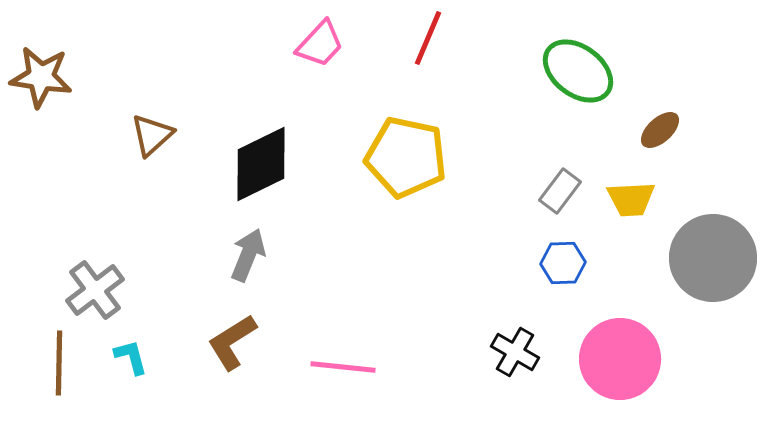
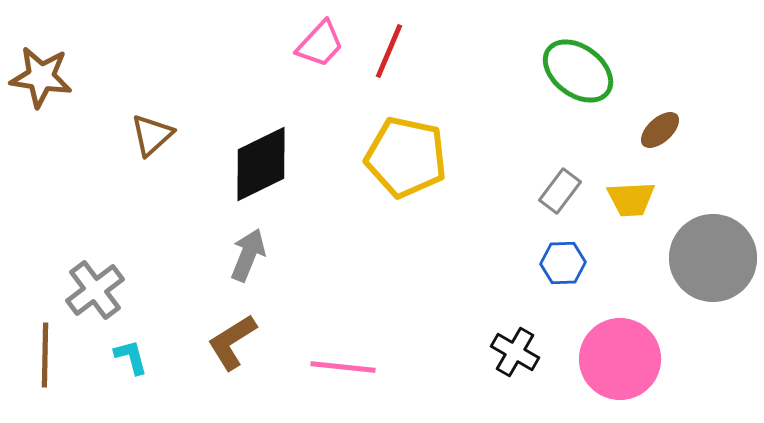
red line: moved 39 px left, 13 px down
brown line: moved 14 px left, 8 px up
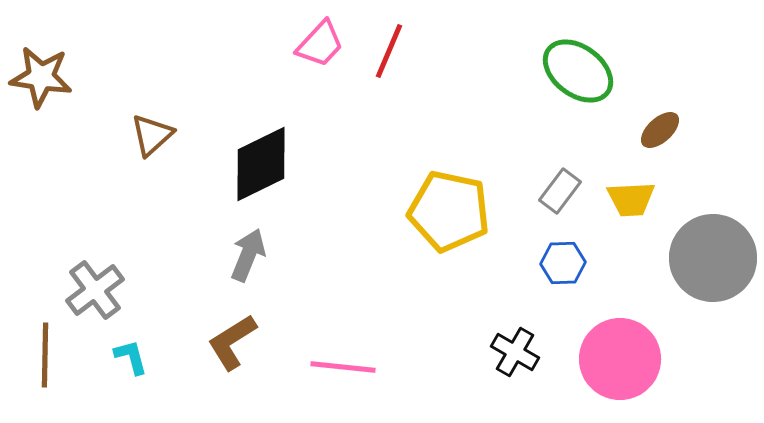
yellow pentagon: moved 43 px right, 54 px down
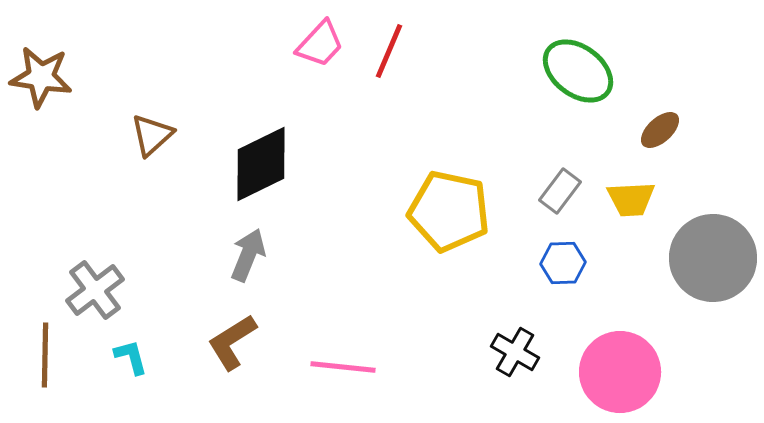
pink circle: moved 13 px down
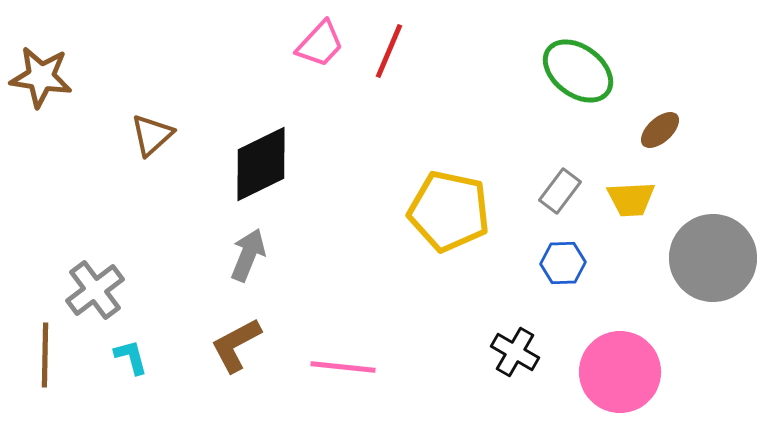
brown L-shape: moved 4 px right, 3 px down; rotated 4 degrees clockwise
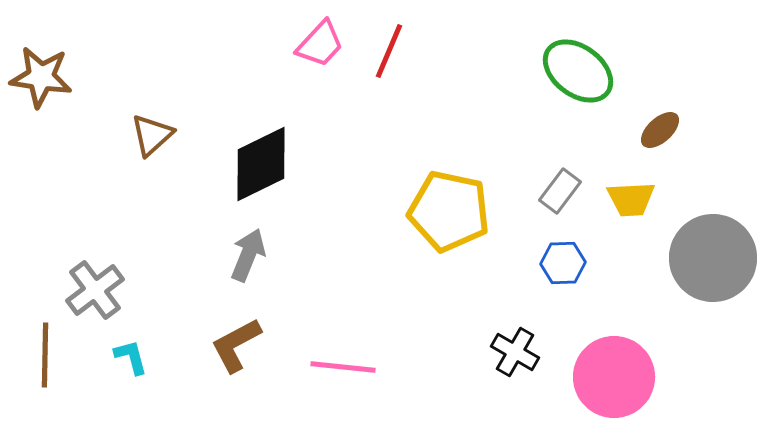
pink circle: moved 6 px left, 5 px down
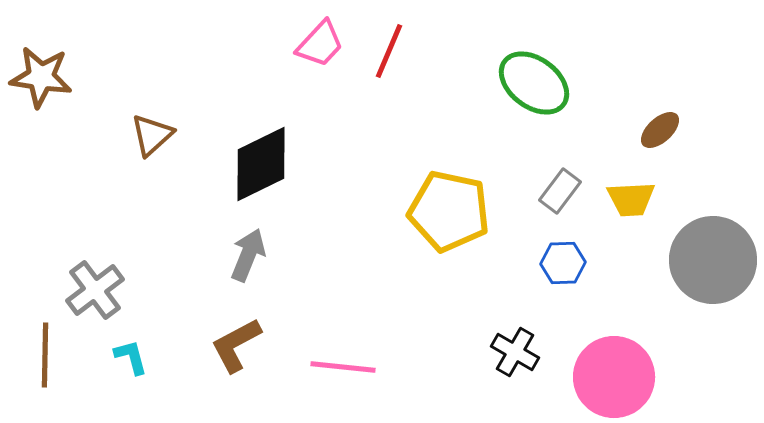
green ellipse: moved 44 px left, 12 px down
gray circle: moved 2 px down
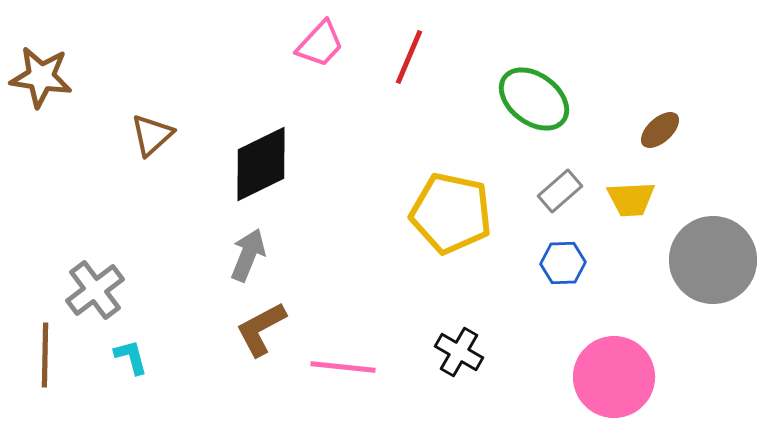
red line: moved 20 px right, 6 px down
green ellipse: moved 16 px down
gray rectangle: rotated 12 degrees clockwise
yellow pentagon: moved 2 px right, 2 px down
brown L-shape: moved 25 px right, 16 px up
black cross: moved 56 px left
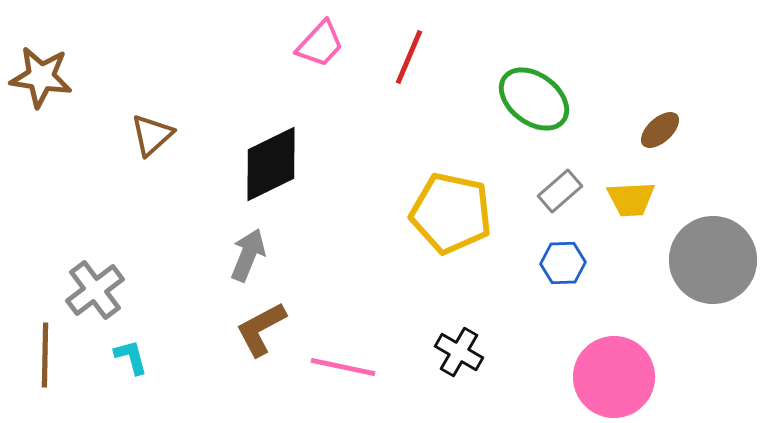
black diamond: moved 10 px right
pink line: rotated 6 degrees clockwise
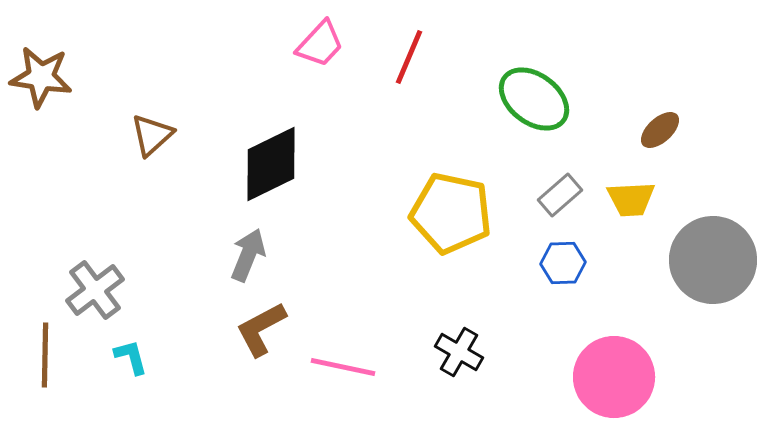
gray rectangle: moved 4 px down
